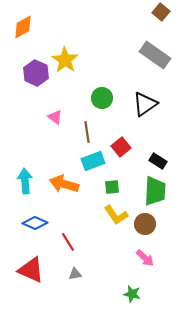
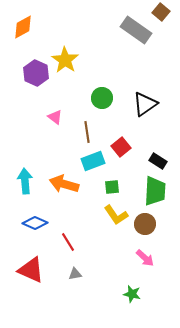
gray rectangle: moved 19 px left, 25 px up
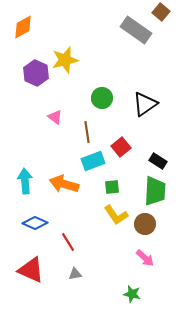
yellow star: rotated 24 degrees clockwise
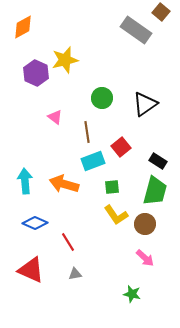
green trapezoid: rotated 12 degrees clockwise
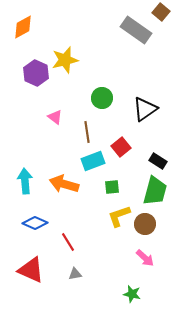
black triangle: moved 5 px down
yellow L-shape: moved 3 px right, 1 px down; rotated 105 degrees clockwise
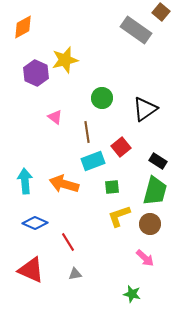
brown circle: moved 5 px right
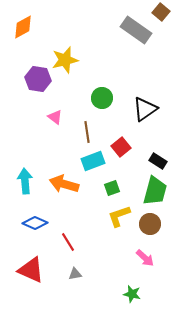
purple hexagon: moved 2 px right, 6 px down; rotated 15 degrees counterclockwise
green square: moved 1 px down; rotated 14 degrees counterclockwise
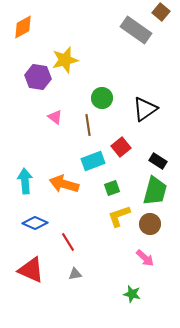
purple hexagon: moved 2 px up
brown line: moved 1 px right, 7 px up
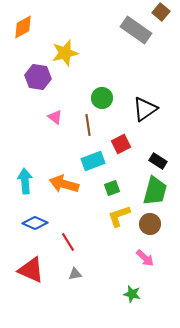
yellow star: moved 7 px up
red square: moved 3 px up; rotated 12 degrees clockwise
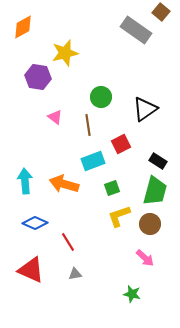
green circle: moved 1 px left, 1 px up
